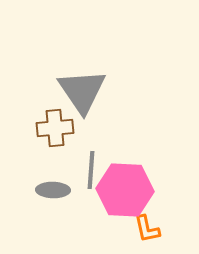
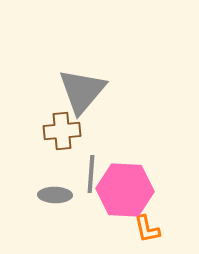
gray triangle: rotated 14 degrees clockwise
brown cross: moved 7 px right, 3 px down
gray line: moved 4 px down
gray ellipse: moved 2 px right, 5 px down
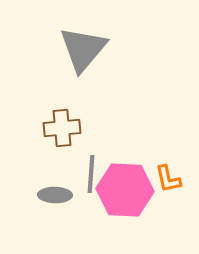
gray triangle: moved 1 px right, 42 px up
brown cross: moved 3 px up
orange L-shape: moved 21 px right, 50 px up
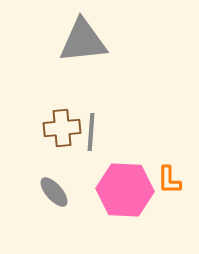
gray triangle: moved 8 px up; rotated 44 degrees clockwise
gray line: moved 42 px up
orange L-shape: moved 1 px right, 1 px down; rotated 12 degrees clockwise
gray ellipse: moved 1 px left, 3 px up; rotated 48 degrees clockwise
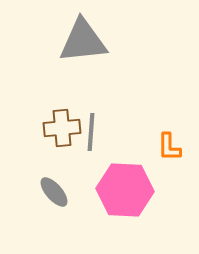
orange L-shape: moved 33 px up
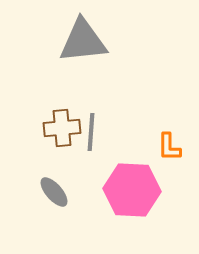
pink hexagon: moved 7 px right
